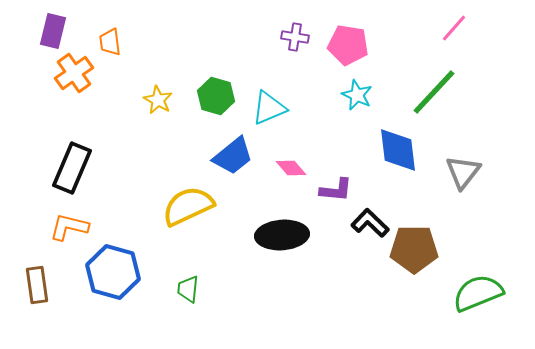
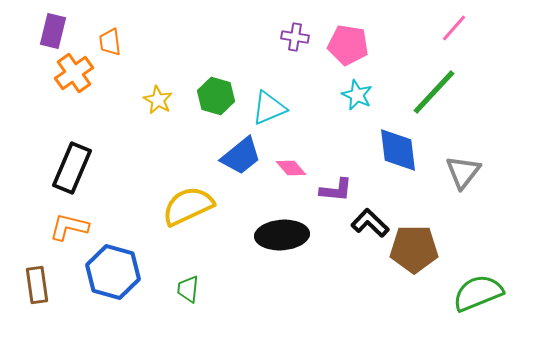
blue trapezoid: moved 8 px right
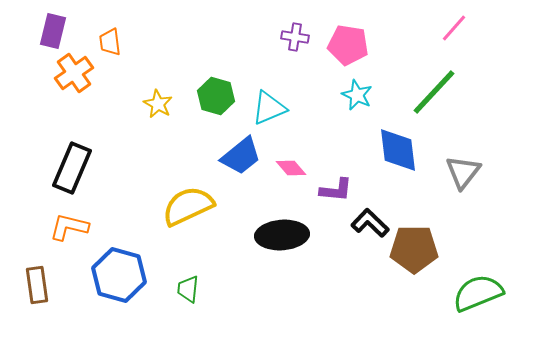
yellow star: moved 4 px down
blue hexagon: moved 6 px right, 3 px down
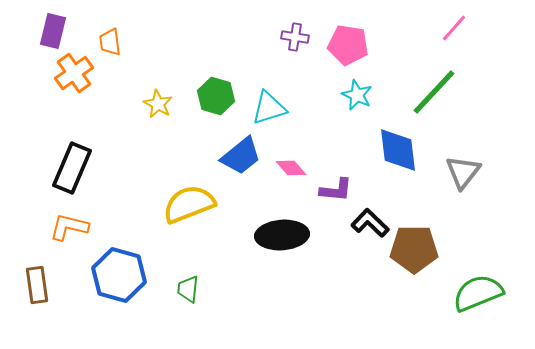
cyan triangle: rotated 6 degrees clockwise
yellow semicircle: moved 1 px right, 2 px up; rotated 4 degrees clockwise
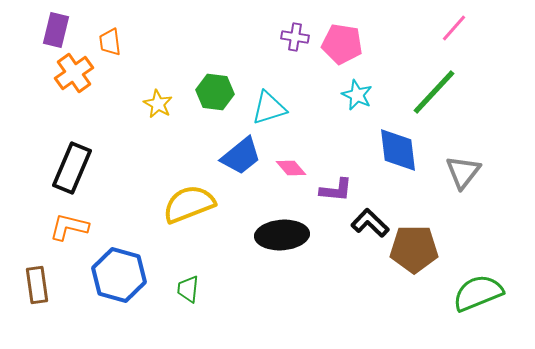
purple rectangle: moved 3 px right, 1 px up
pink pentagon: moved 6 px left, 1 px up
green hexagon: moved 1 px left, 4 px up; rotated 9 degrees counterclockwise
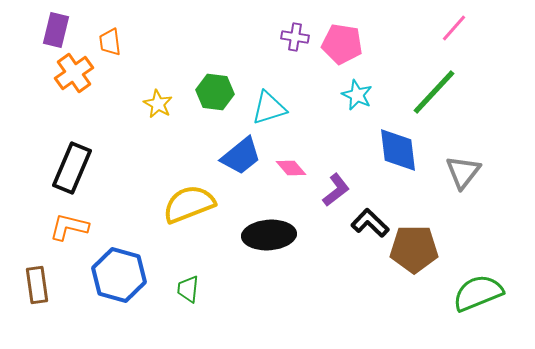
purple L-shape: rotated 44 degrees counterclockwise
black ellipse: moved 13 px left
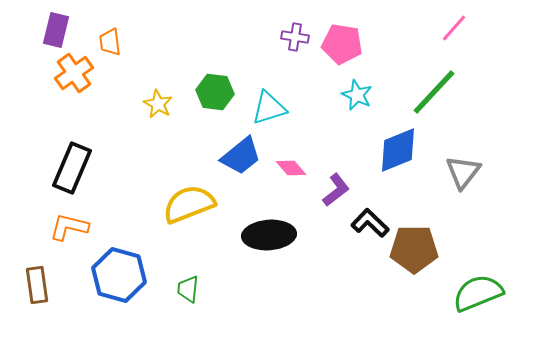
blue diamond: rotated 75 degrees clockwise
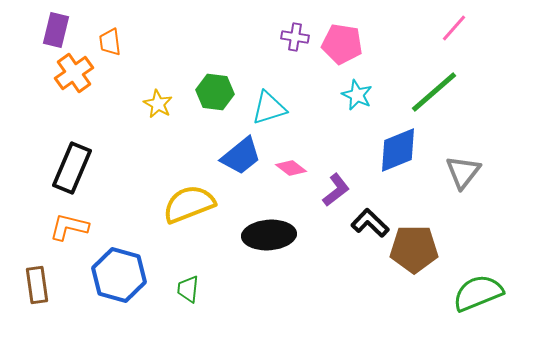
green line: rotated 6 degrees clockwise
pink diamond: rotated 12 degrees counterclockwise
